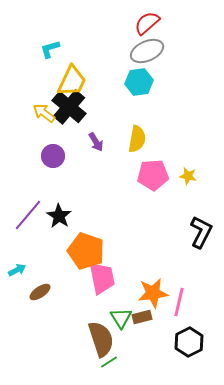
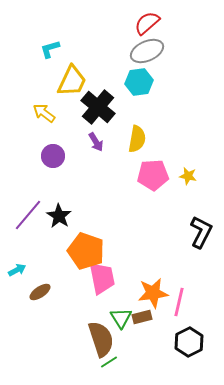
black cross: moved 29 px right
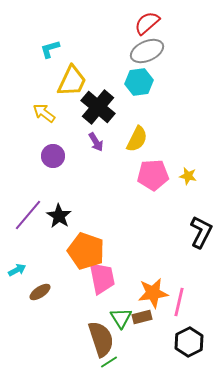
yellow semicircle: rotated 16 degrees clockwise
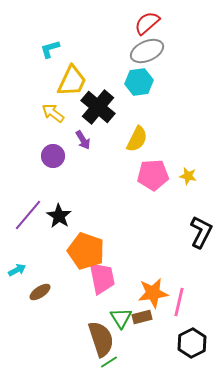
yellow arrow: moved 9 px right
purple arrow: moved 13 px left, 2 px up
black hexagon: moved 3 px right, 1 px down
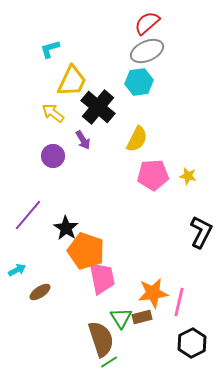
black star: moved 7 px right, 12 px down
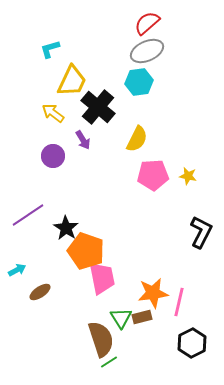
purple line: rotated 16 degrees clockwise
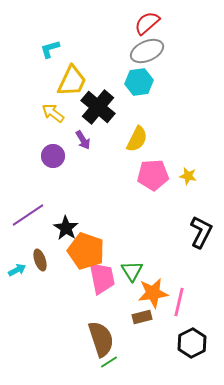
brown ellipse: moved 32 px up; rotated 75 degrees counterclockwise
green triangle: moved 11 px right, 47 px up
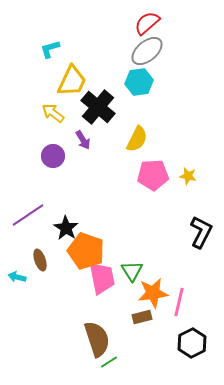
gray ellipse: rotated 16 degrees counterclockwise
cyan arrow: moved 7 px down; rotated 138 degrees counterclockwise
brown semicircle: moved 4 px left
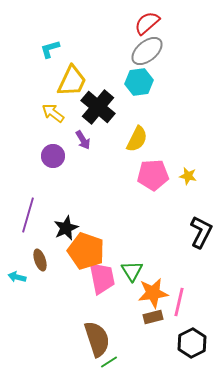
purple line: rotated 40 degrees counterclockwise
black star: rotated 15 degrees clockwise
brown rectangle: moved 11 px right
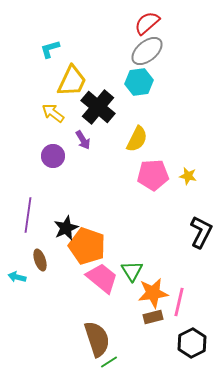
purple line: rotated 8 degrees counterclockwise
orange pentagon: moved 1 px right, 5 px up
pink trapezoid: rotated 40 degrees counterclockwise
